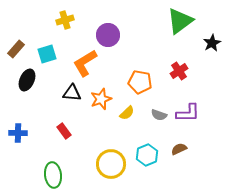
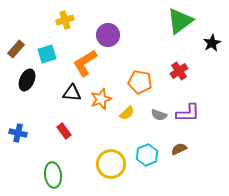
blue cross: rotated 12 degrees clockwise
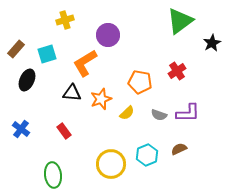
red cross: moved 2 px left
blue cross: moved 3 px right, 4 px up; rotated 24 degrees clockwise
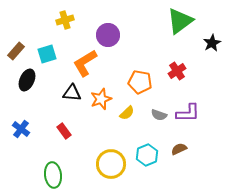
brown rectangle: moved 2 px down
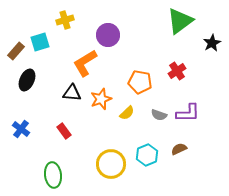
cyan square: moved 7 px left, 12 px up
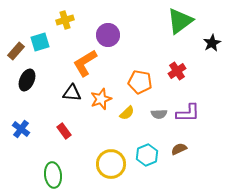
gray semicircle: moved 1 px up; rotated 21 degrees counterclockwise
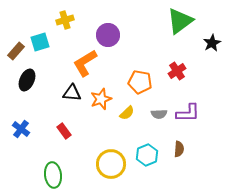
brown semicircle: rotated 119 degrees clockwise
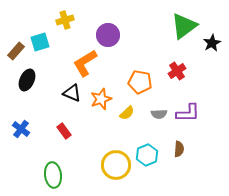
green triangle: moved 4 px right, 5 px down
black triangle: rotated 18 degrees clockwise
yellow circle: moved 5 px right, 1 px down
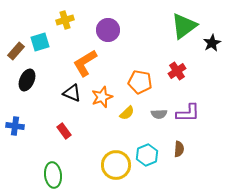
purple circle: moved 5 px up
orange star: moved 1 px right, 2 px up
blue cross: moved 6 px left, 3 px up; rotated 30 degrees counterclockwise
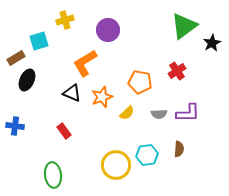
cyan square: moved 1 px left, 1 px up
brown rectangle: moved 7 px down; rotated 18 degrees clockwise
cyan hexagon: rotated 15 degrees clockwise
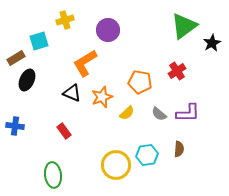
gray semicircle: rotated 42 degrees clockwise
